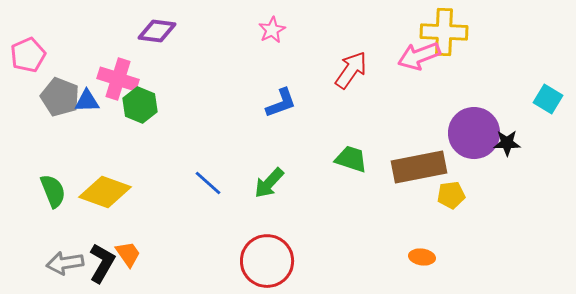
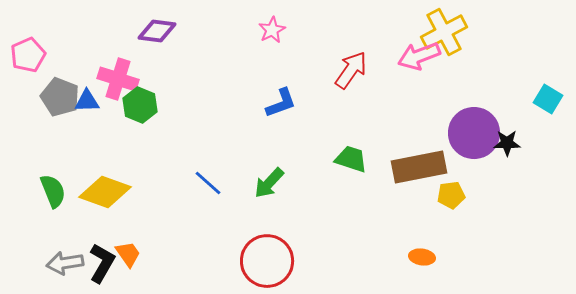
yellow cross: rotated 30 degrees counterclockwise
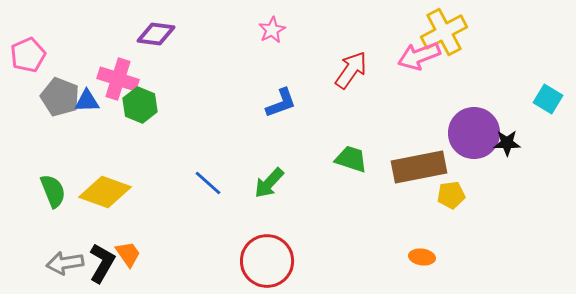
purple diamond: moved 1 px left, 3 px down
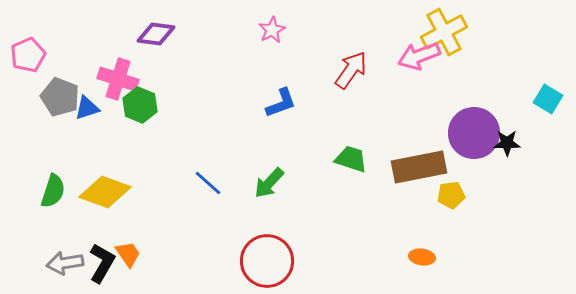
blue triangle: moved 7 px down; rotated 16 degrees counterclockwise
green semicircle: rotated 40 degrees clockwise
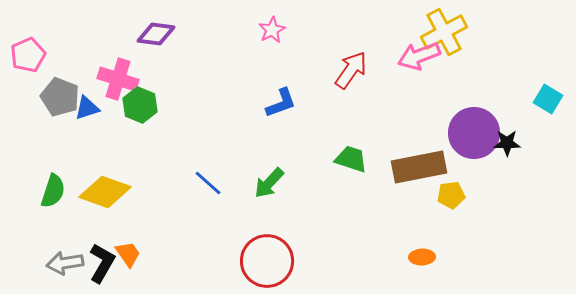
orange ellipse: rotated 10 degrees counterclockwise
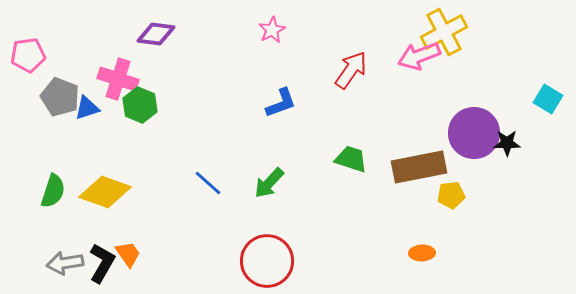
pink pentagon: rotated 16 degrees clockwise
orange ellipse: moved 4 px up
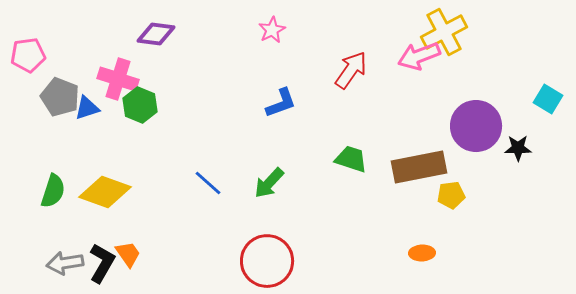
purple circle: moved 2 px right, 7 px up
black star: moved 11 px right, 5 px down
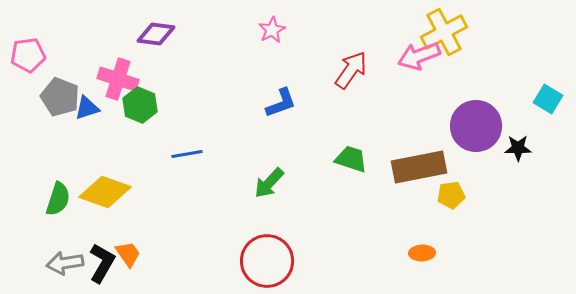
blue line: moved 21 px left, 29 px up; rotated 52 degrees counterclockwise
green semicircle: moved 5 px right, 8 px down
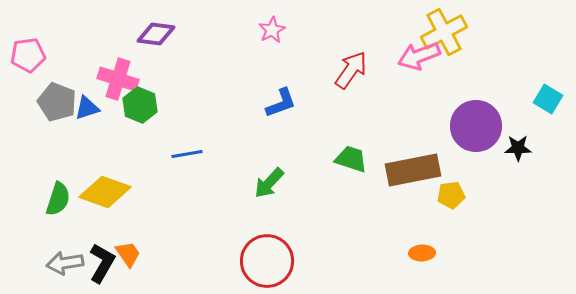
gray pentagon: moved 3 px left, 5 px down
brown rectangle: moved 6 px left, 3 px down
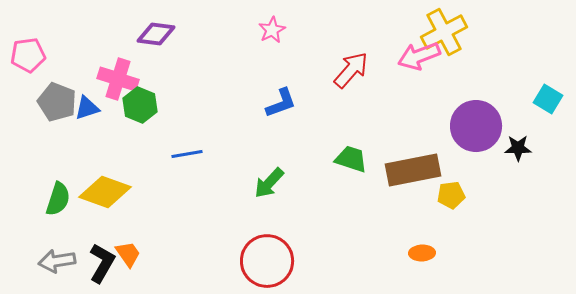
red arrow: rotated 6 degrees clockwise
gray arrow: moved 8 px left, 2 px up
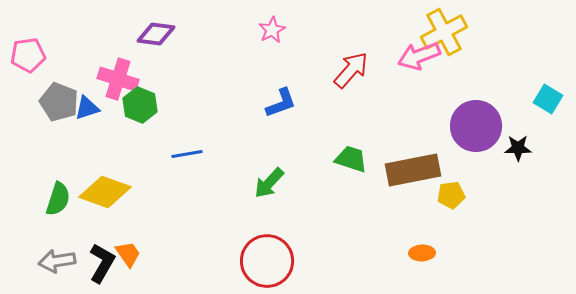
gray pentagon: moved 2 px right
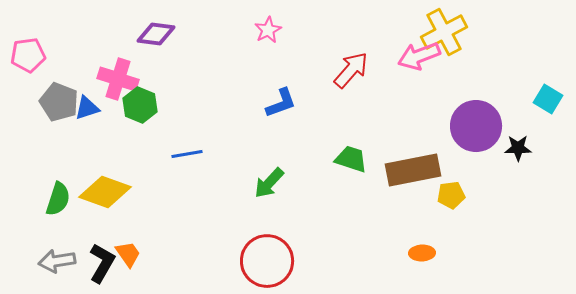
pink star: moved 4 px left
